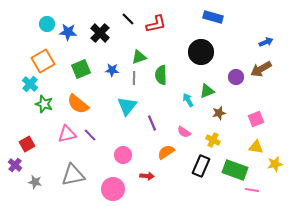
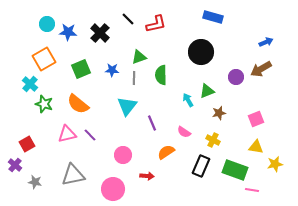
orange square at (43, 61): moved 1 px right, 2 px up
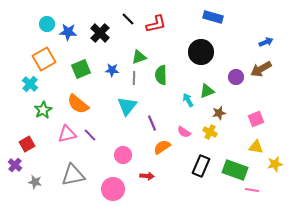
green star at (44, 104): moved 1 px left, 6 px down; rotated 24 degrees clockwise
yellow cross at (213, 140): moved 3 px left, 8 px up
orange semicircle at (166, 152): moved 4 px left, 5 px up
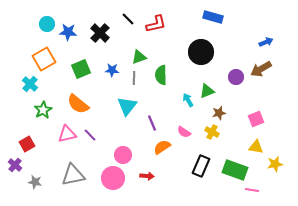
yellow cross at (210, 132): moved 2 px right
pink circle at (113, 189): moved 11 px up
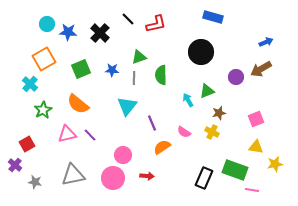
black rectangle at (201, 166): moved 3 px right, 12 px down
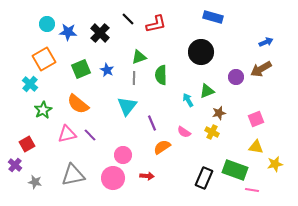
blue star at (112, 70): moved 5 px left; rotated 24 degrees clockwise
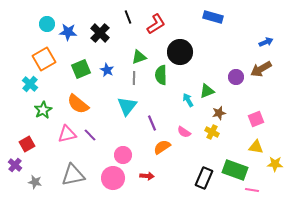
black line at (128, 19): moved 2 px up; rotated 24 degrees clockwise
red L-shape at (156, 24): rotated 20 degrees counterclockwise
black circle at (201, 52): moved 21 px left
yellow star at (275, 164): rotated 14 degrees clockwise
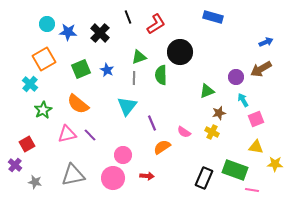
cyan arrow at (188, 100): moved 55 px right
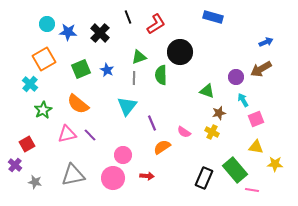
green triangle at (207, 91): rotated 42 degrees clockwise
green rectangle at (235, 170): rotated 30 degrees clockwise
